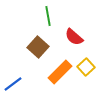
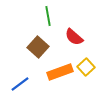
orange rectangle: rotated 25 degrees clockwise
blue line: moved 7 px right
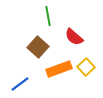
orange rectangle: moved 1 px left, 3 px up
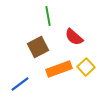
brown square: rotated 20 degrees clockwise
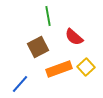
blue line: rotated 12 degrees counterclockwise
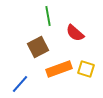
red semicircle: moved 1 px right, 4 px up
yellow square: moved 2 px down; rotated 30 degrees counterclockwise
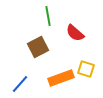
orange rectangle: moved 2 px right, 9 px down
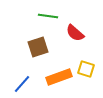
green line: rotated 72 degrees counterclockwise
brown square: rotated 10 degrees clockwise
orange rectangle: moved 2 px left, 1 px up
blue line: moved 2 px right
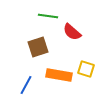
red semicircle: moved 3 px left, 1 px up
orange rectangle: moved 2 px up; rotated 30 degrees clockwise
blue line: moved 4 px right, 1 px down; rotated 12 degrees counterclockwise
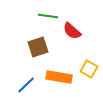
red semicircle: moved 1 px up
yellow square: moved 3 px right; rotated 12 degrees clockwise
orange rectangle: moved 2 px down
blue line: rotated 18 degrees clockwise
